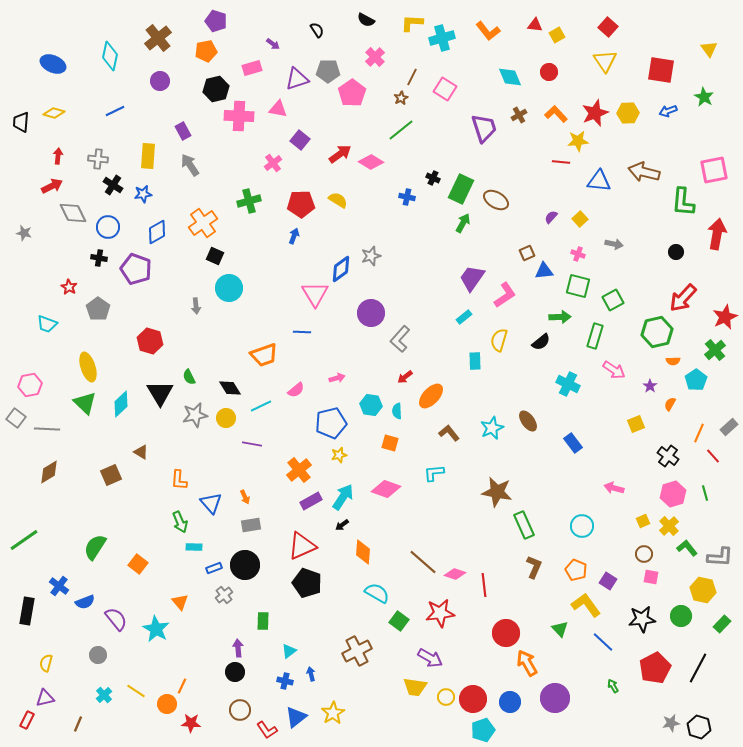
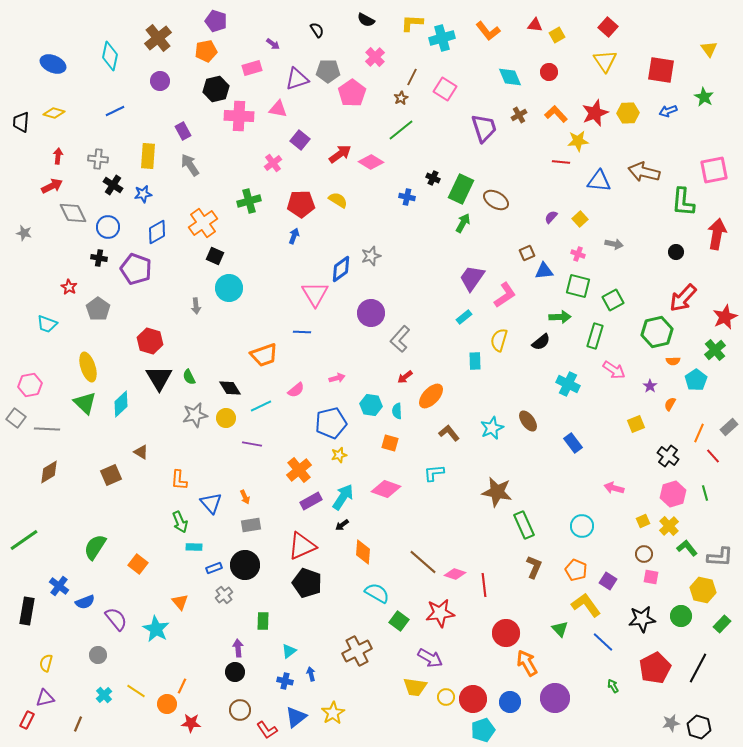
black triangle at (160, 393): moved 1 px left, 15 px up
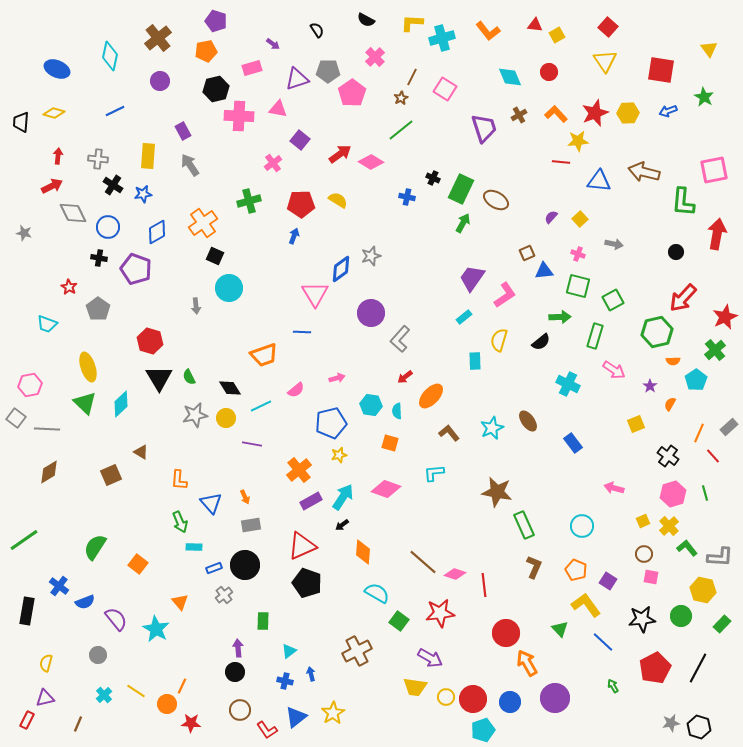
blue ellipse at (53, 64): moved 4 px right, 5 px down
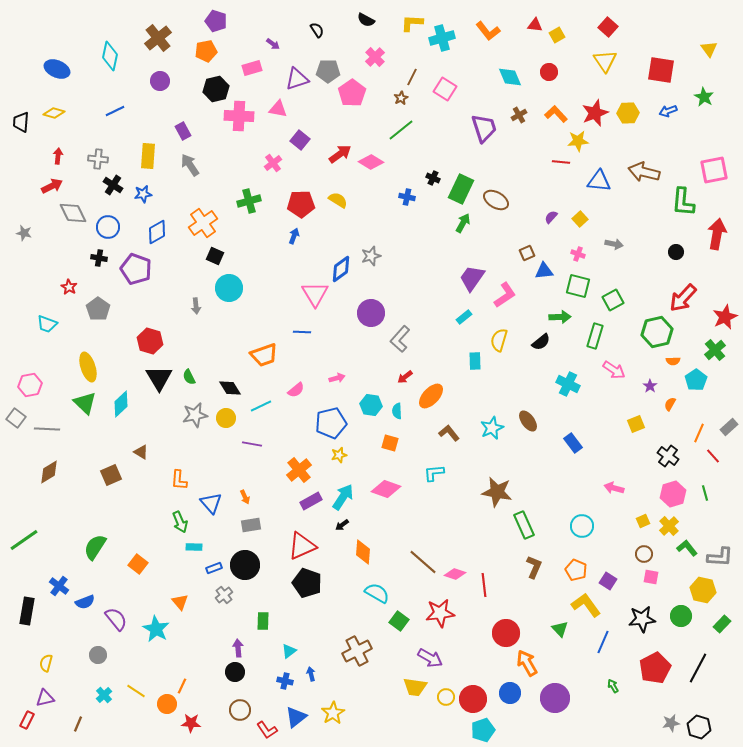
blue line at (603, 642): rotated 70 degrees clockwise
blue circle at (510, 702): moved 9 px up
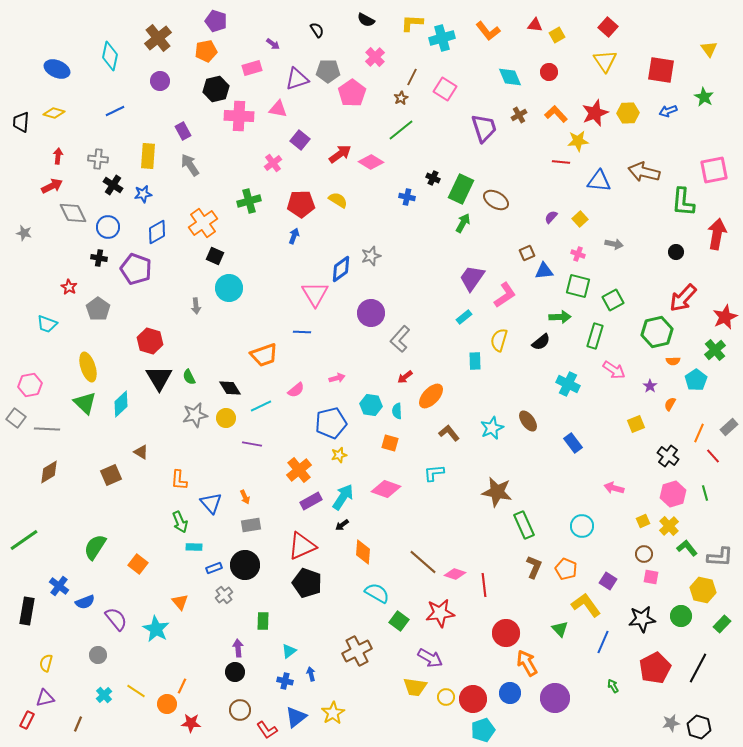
orange pentagon at (576, 570): moved 10 px left, 1 px up
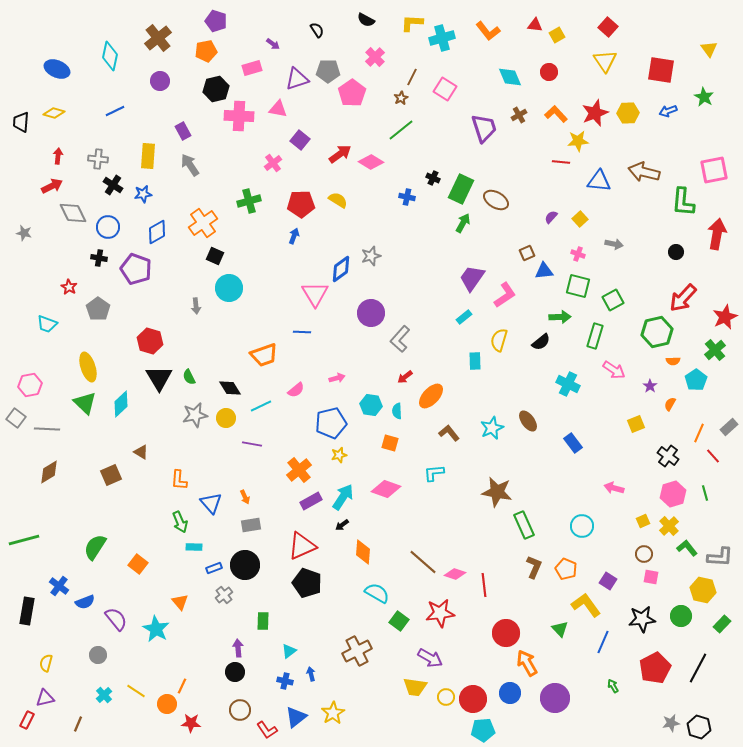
green line at (24, 540): rotated 20 degrees clockwise
cyan pentagon at (483, 730): rotated 15 degrees clockwise
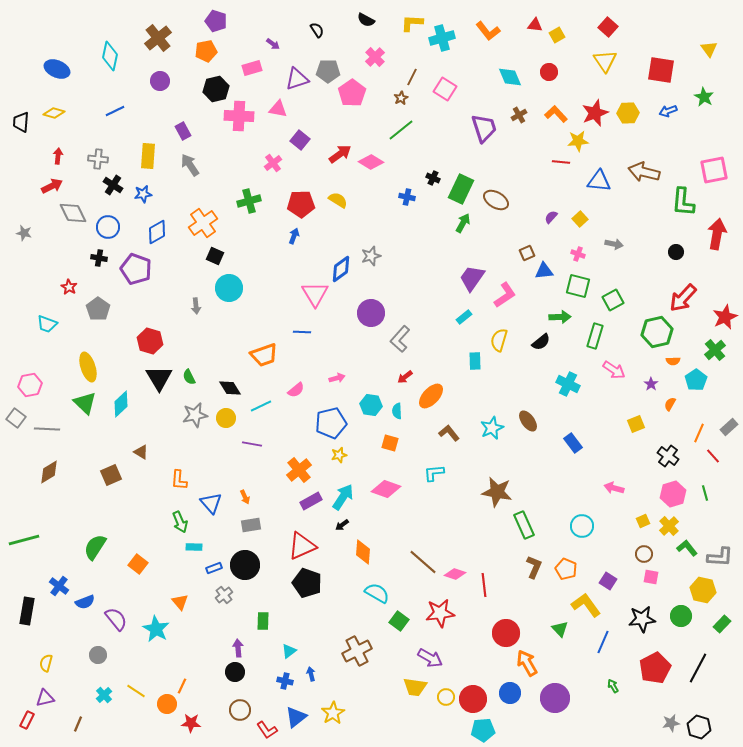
purple star at (650, 386): moved 1 px right, 2 px up
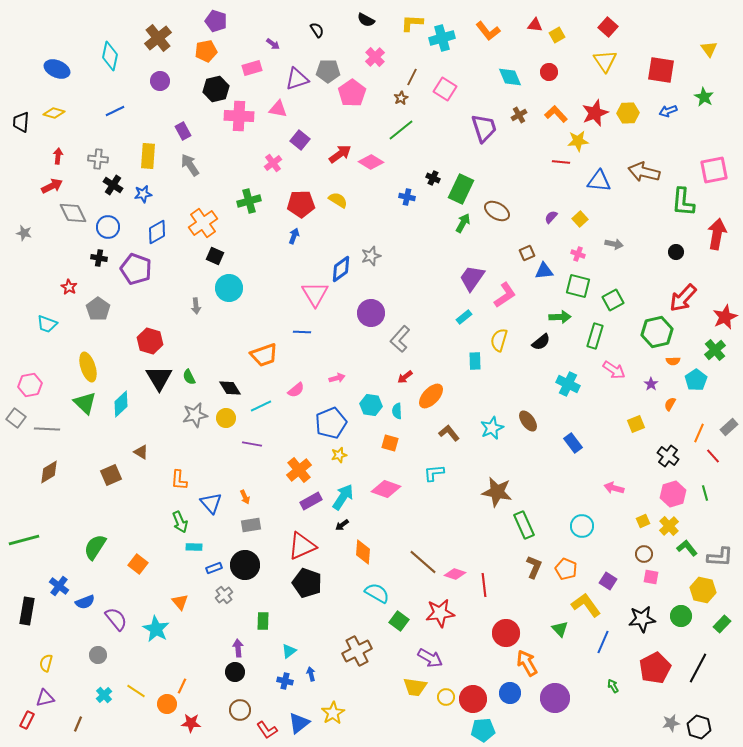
brown ellipse at (496, 200): moved 1 px right, 11 px down
blue pentagon at (331, 423): rotated 8 degrees counterclockwise
blue triangle at (296, 717): moved 3 px right, 6 px down
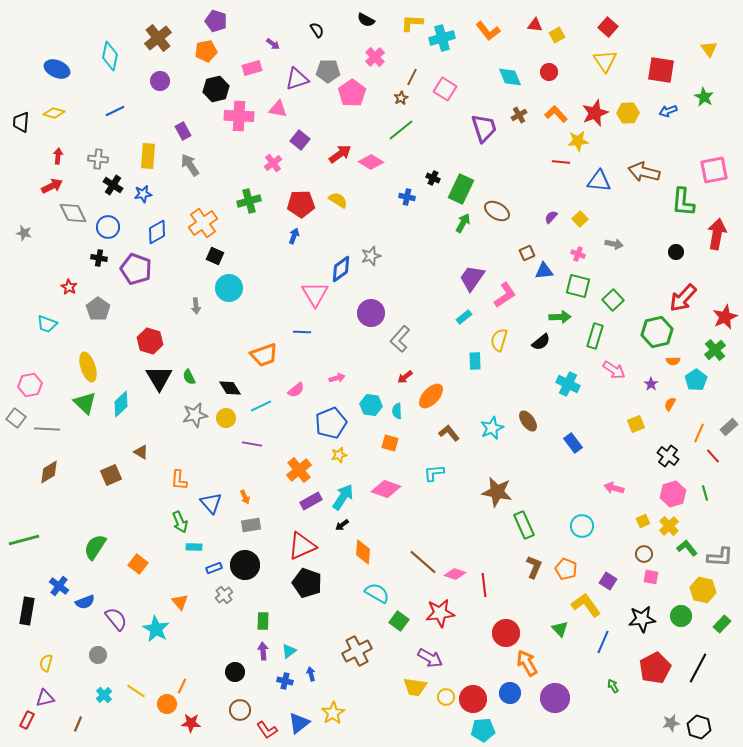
green square at (613, 300): rotated 15 degrees counterclockwise
purple arrow at (238, 648): moved 25 px right, 3 px down
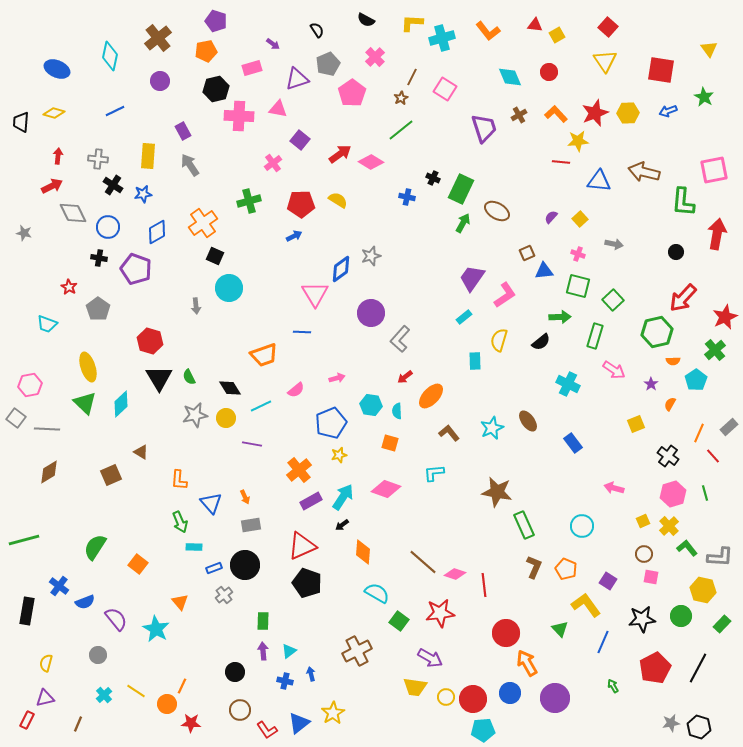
gray pentagon at (328, 71): moved 7 px up; rotated 25 degrees counterclockwise
blue arrow at (294, 236): rotated 42 degrees clockwise
